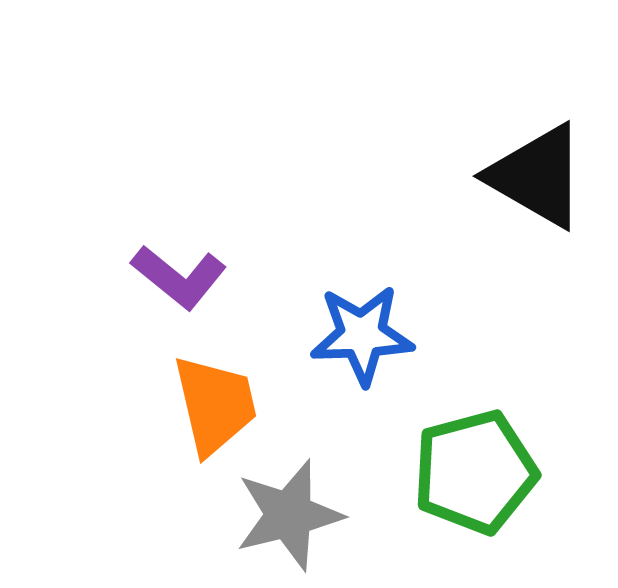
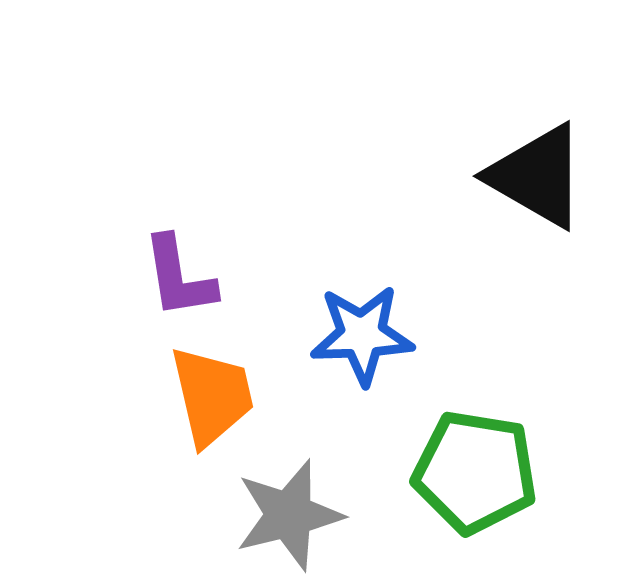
purple L-shape: rotated 42 degrees clockwise
orange trapezoid: moved 3 px left, 9 px up
green pentagon: rotated 24 degrees clockwise
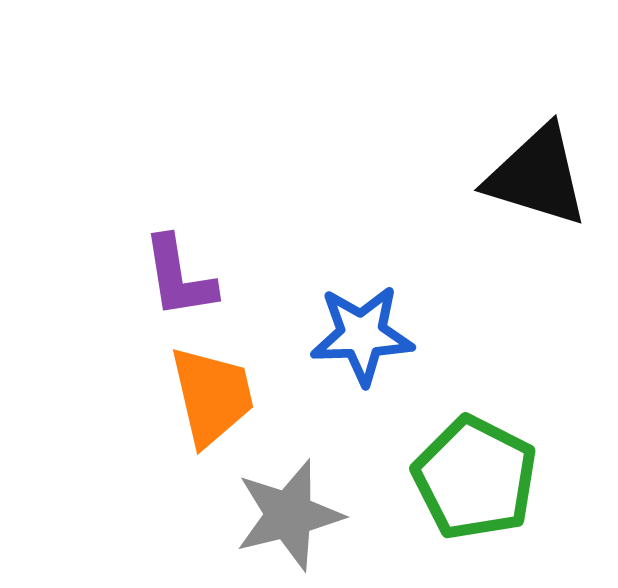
black triangle: rotated 13 degrees counterclockwise
green pentagon: moved 6 px down; rotated 18 degrees clockwise
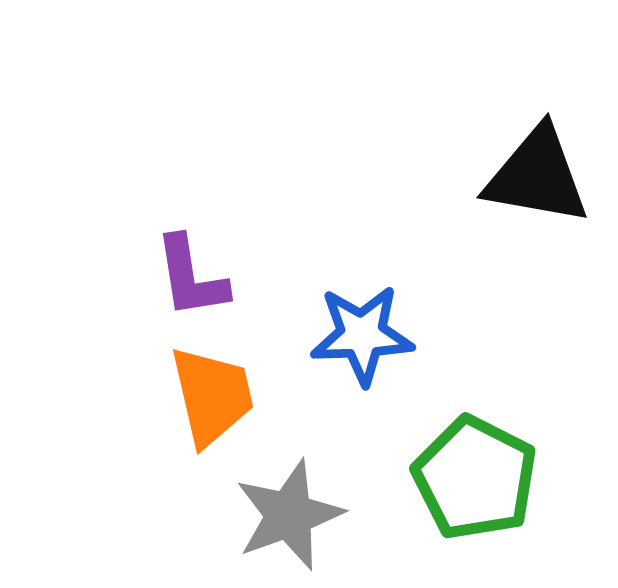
black triangle: rotated 7 degrees counterclockwise
purple L-shape: moved 12 px right
gray star: rotated 6 degrees counterclockwise
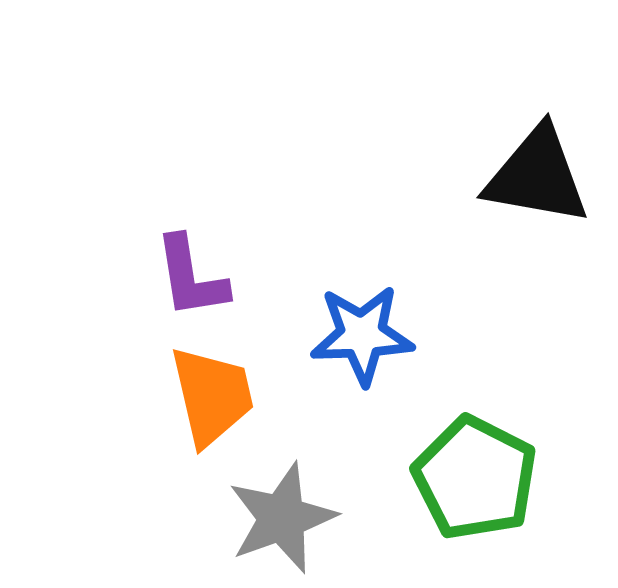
gray star: moved 7 px left, 3 px down
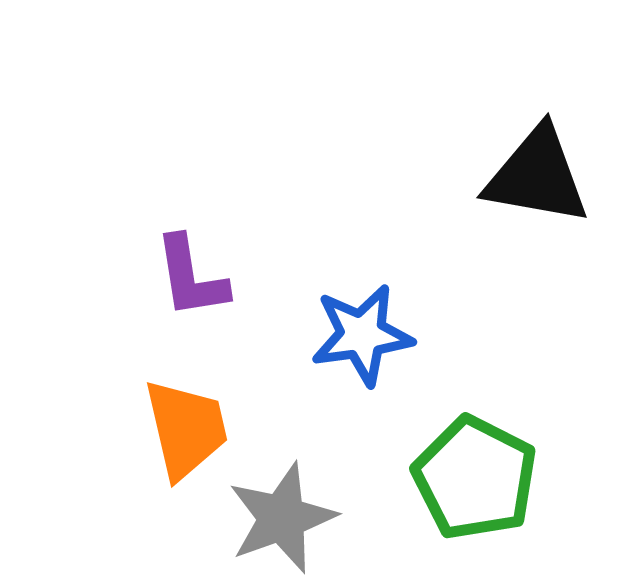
blue star: rotated 6 degrees counterclockwise
orange trapezoid: moved 26 px left, 33 px down
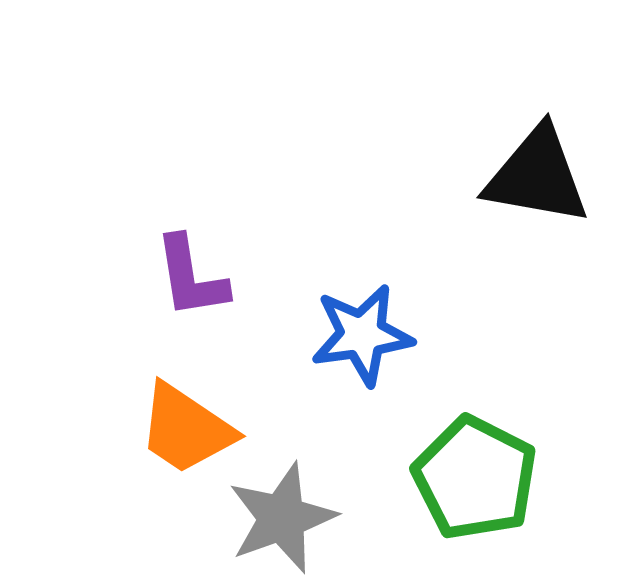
orange trapezoid: rotated 137 degrees clockwise
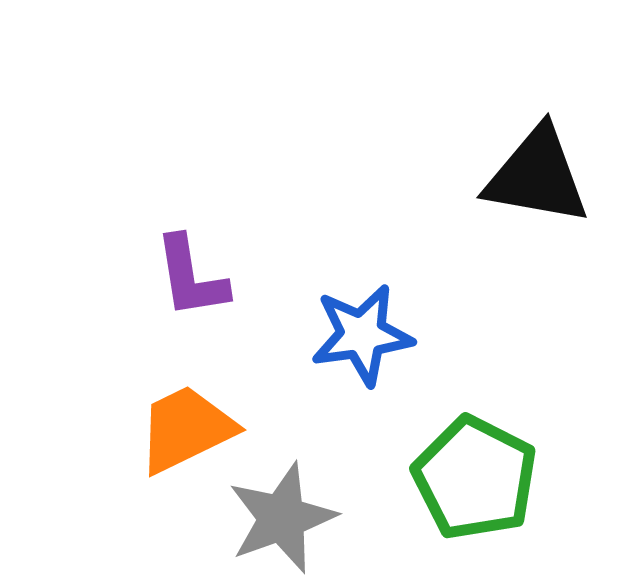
orange trapezoid: rotated 120 degrees clockwise
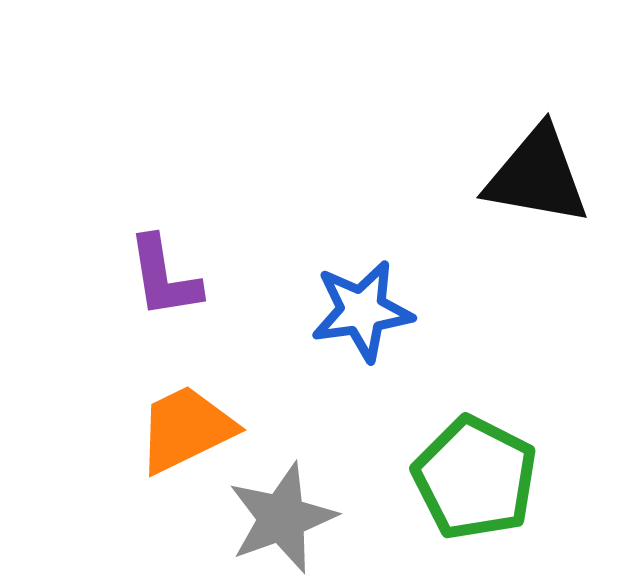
purple L-shape: moved 27 px left
blue star: moved 24 px up
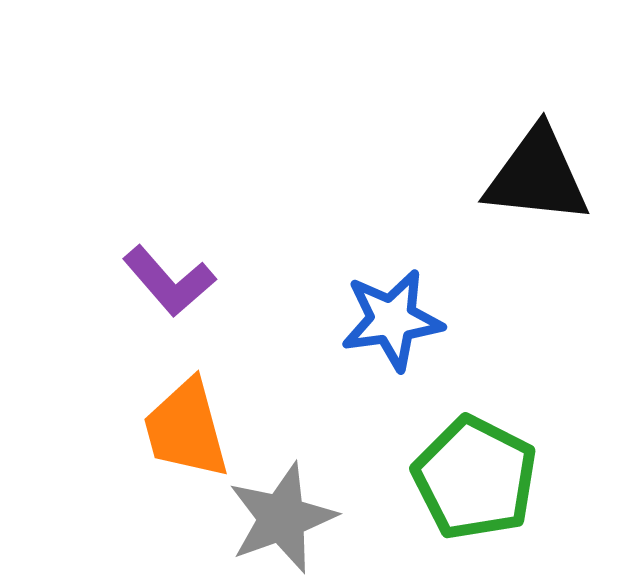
black triangle: rotated 4 degrees counterclockwise
purple L-shape: moved 5 px right, 4 px down; rotated 32 degrees counterclockwise
blue star: moved 30 px right, 9 px down
orange trapezoid: rotated 79 degrees counterclockwise
